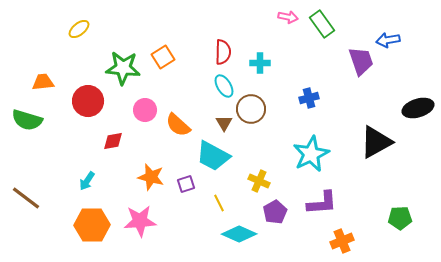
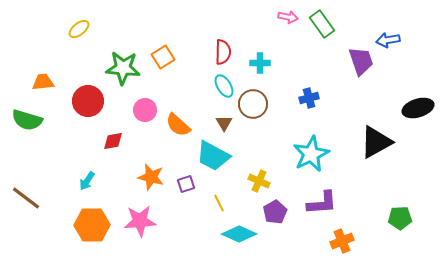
brown circle: moved 2 px right, 5 px up
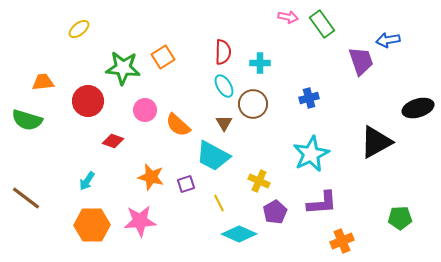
red diamond: rotated 30 degrees clockwise
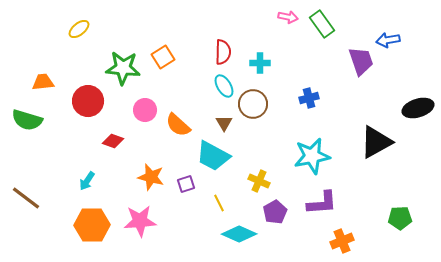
cyan star: moved 1 px right, 2 px down; rotated 15 degrees clockwise
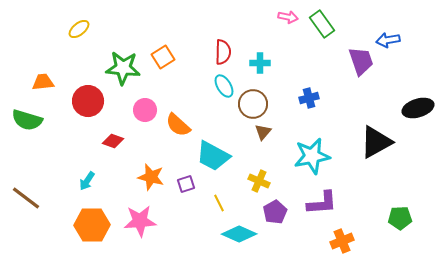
brown triangle: moved 39 px right, 9 px down; rotated 12 degrees clockwise
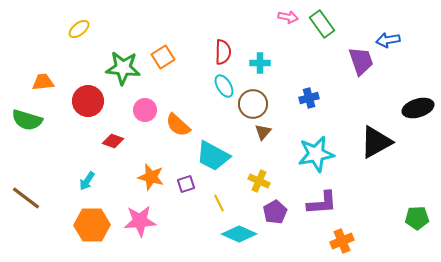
cyan star: moved 4 px right, 2 px up
green pentagon: moved 17 px right
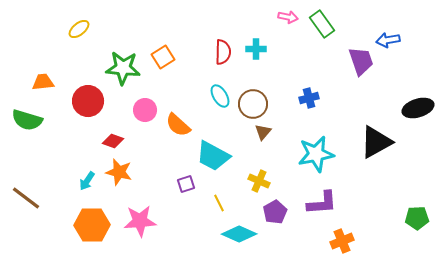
cyan cross: moved 4 px left, 14 px up
cyan ellipse: moved 4 px left, 10 px down
orange star: moved 32 px left, 5 px up
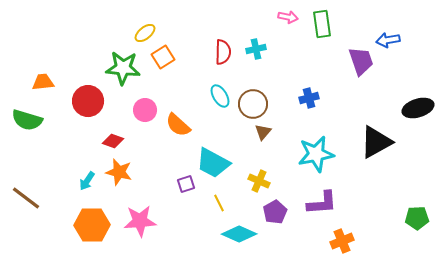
green rectangle: rotated 28 degrees clockwise
yellow ellipse: moved 66 px right, 4 px down
cyan cross: rotated 12 degrees counterclockwise
cyan trapezoid: moved 7 px down
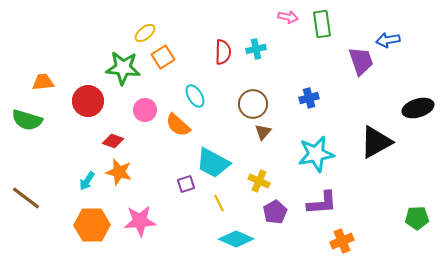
cyan ellipse: moved 25 px left
cyan diamond: moved 3 px left, 5 px down
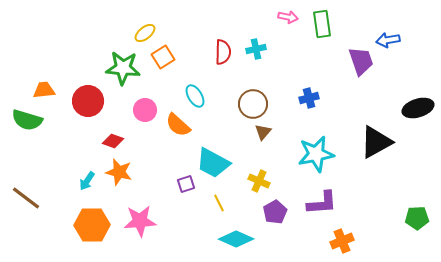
orange trapezoid: moved 1 px right, 8 px down
